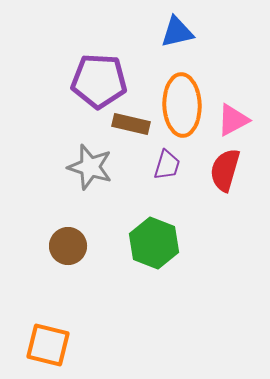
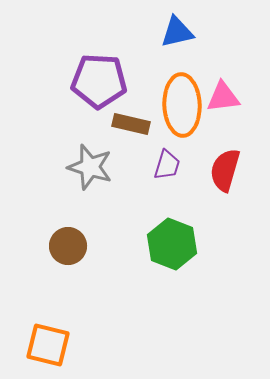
pink triangle: moved 10 px left, 23 px up; rotated 21 degrees clockwise
green hexagon: moved 18 px right, 1 px down
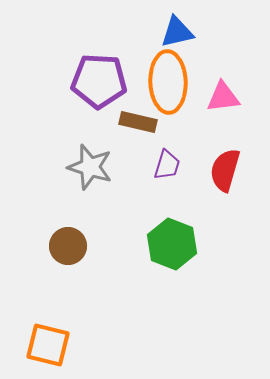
orange ellipse: moved 14 px left, 23 px up
brown rectangle: moved 7 px right, 2 px up
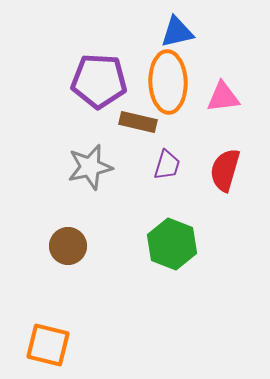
gray star: rotated 30 degrees counterclockwise
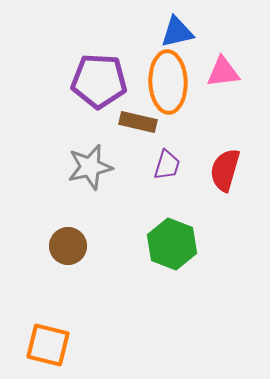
pink triangle: moved 25 px up
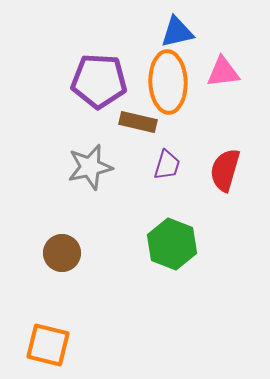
brown circle: moved 6 px left, 7 px down
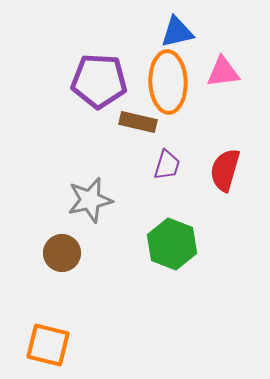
gray star: moved 33 px down
